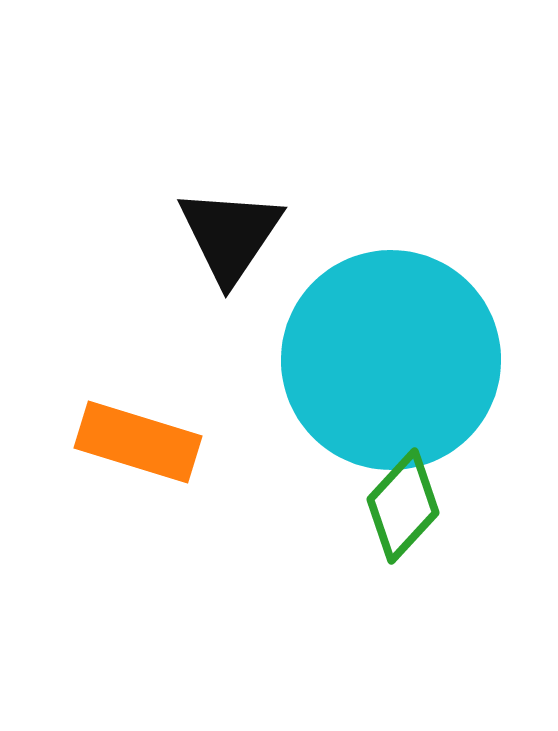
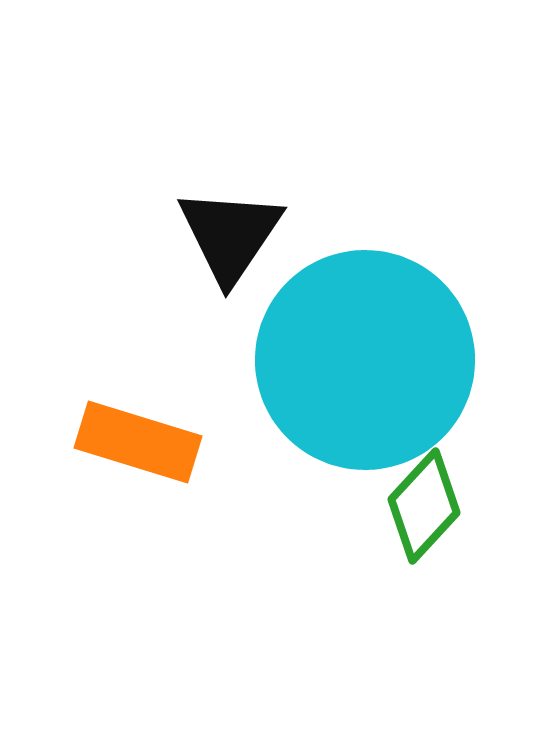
cyan circle: moved 26 px left
green diamond: moved 21 px right
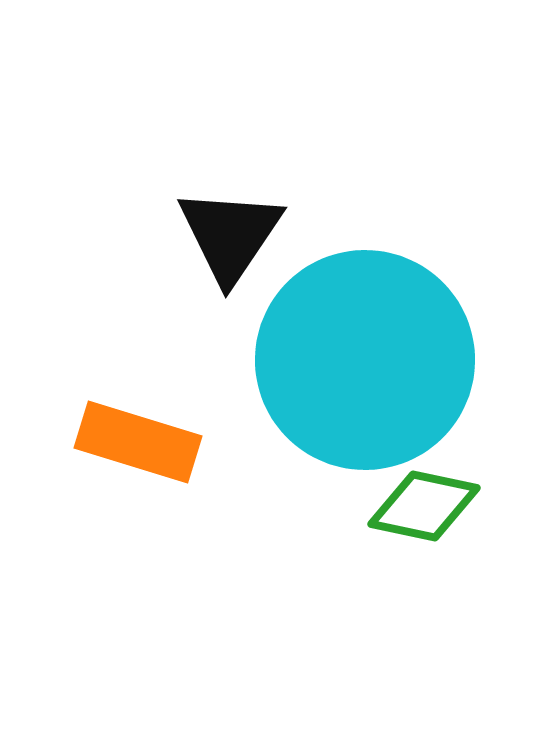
green diamond: rotated 59 degrees clockwise
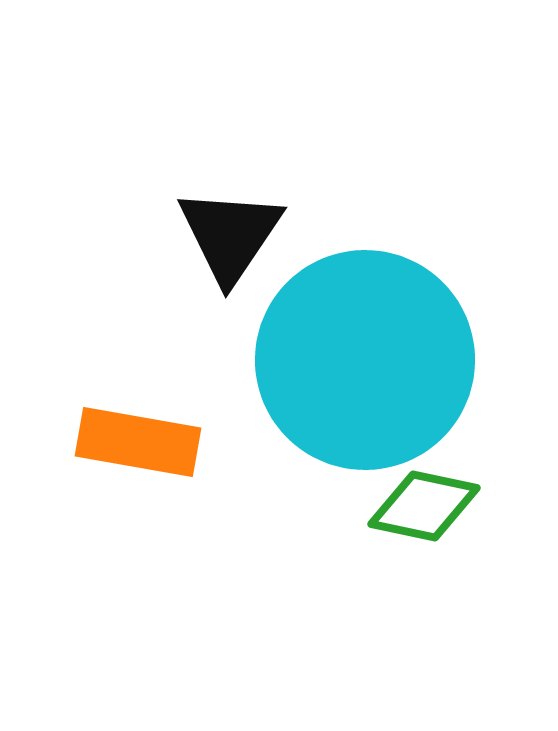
orange rectangle: rotated 7 degrees counterclockwise
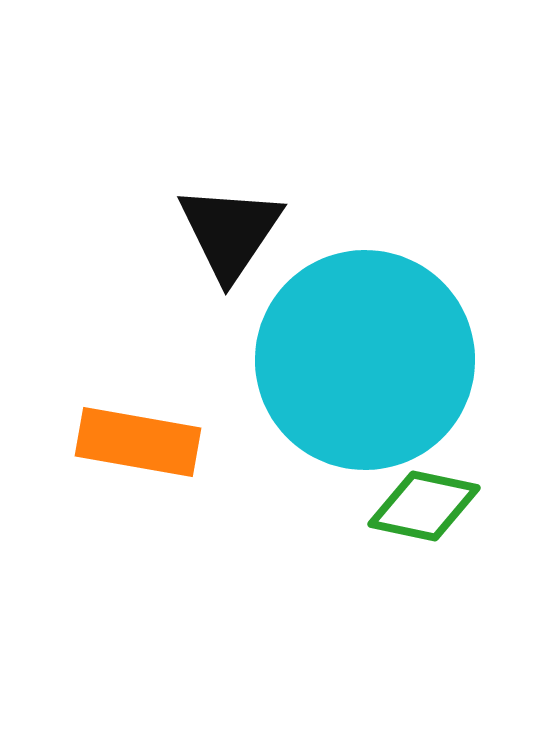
black triangle: moved 3 px up
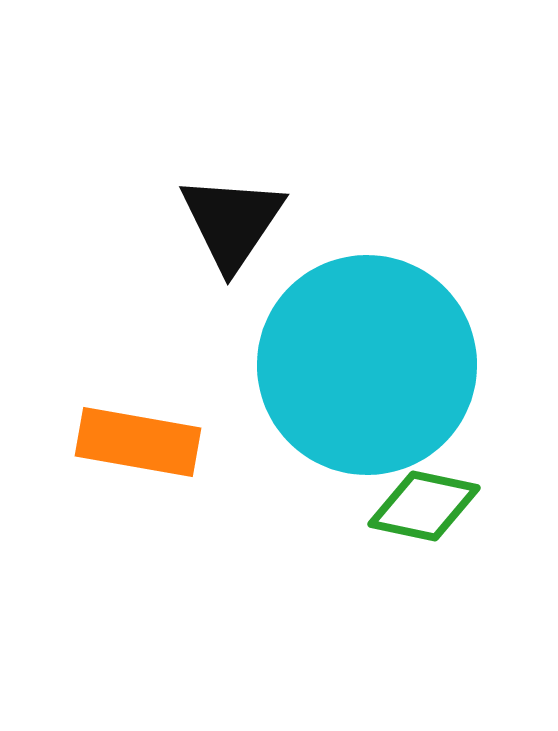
black triangle: moved 2 px right, 10 px up
cyan circle: moved 2 px right, 5 px down
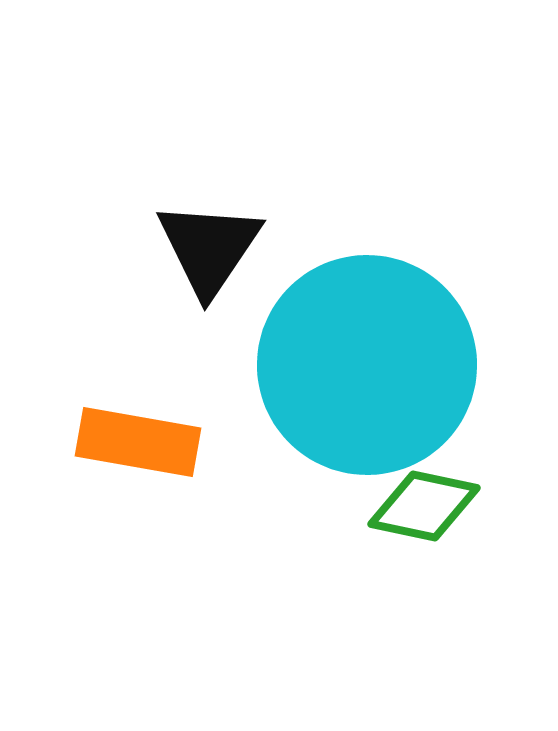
black triangle: moved 23 px left, 26 px down
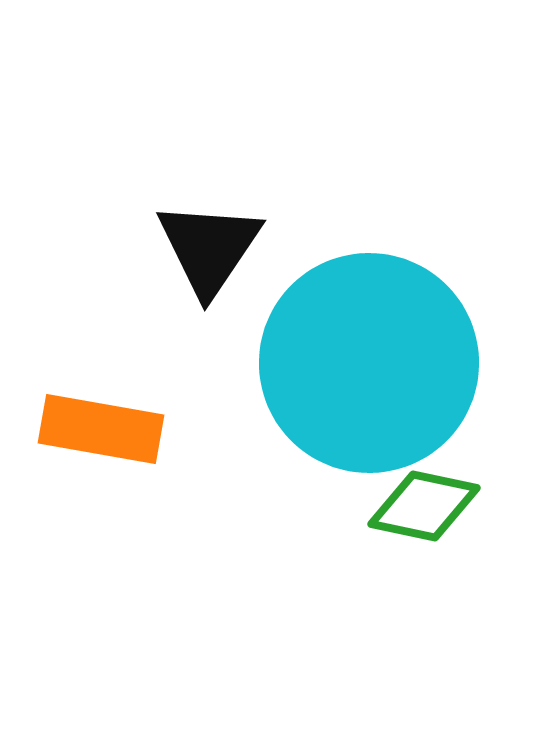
cyan circle: moved 2 px right, 2 px up
orange rectangle: moved 37 px left, 13 px up
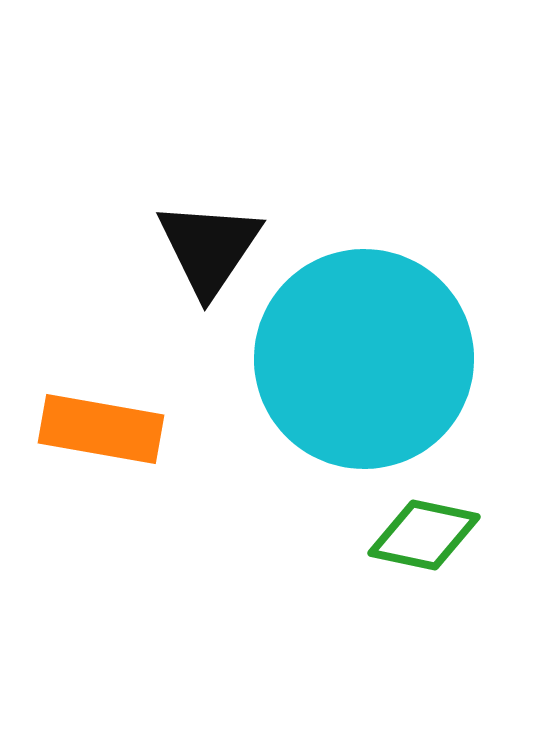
cyan circle: moved 5 px left, 4 px up
green diamond: moved 29 px down
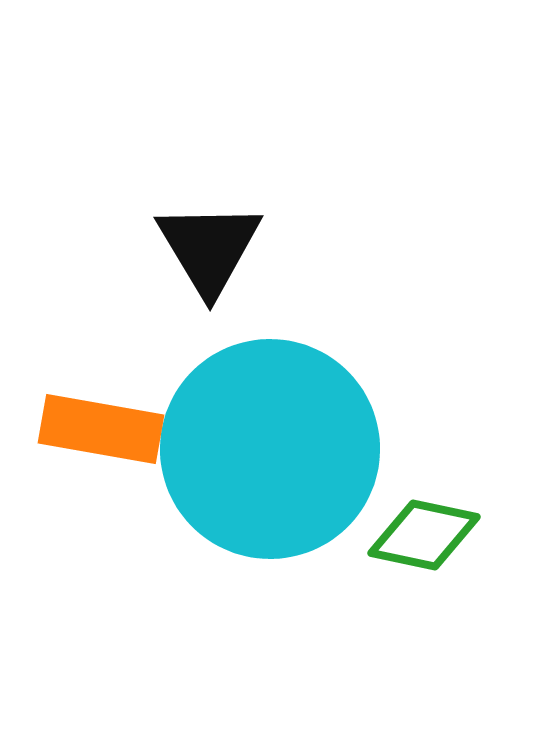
black triangle: rotated 5 degrees counterclockwise
cyan circle: moved 94 px left, 90 px down
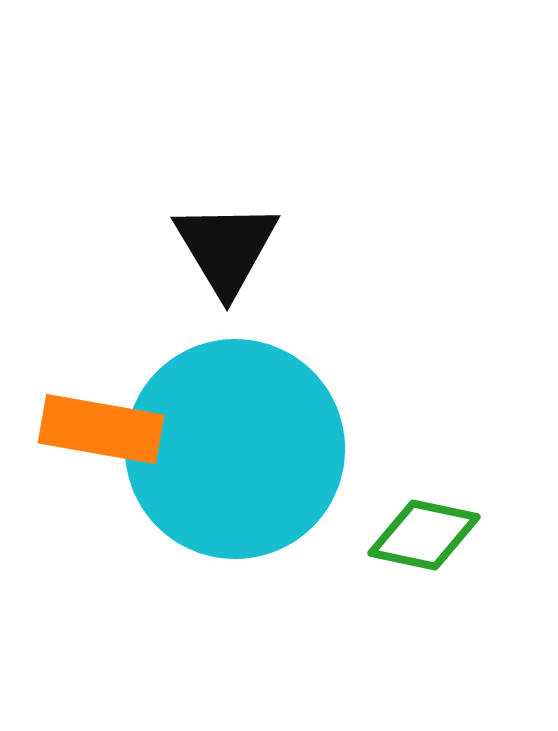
black triangle: moved 17 px right
cyan circle: moved 35 px left
